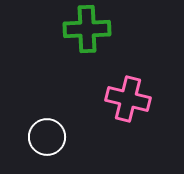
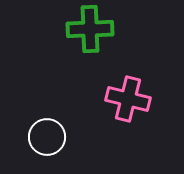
green cross: moved 3 px right
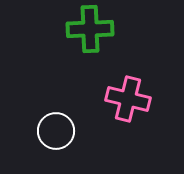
white circle: moved 9 px right, 6 px up
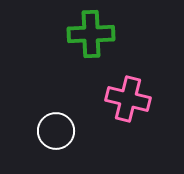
green cross: moved 1 px right, 5 px down
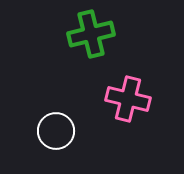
green cross: rotated 12 degrees counterclockwise
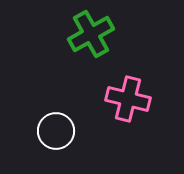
green cross: rotated 15 degrees counterclockwise
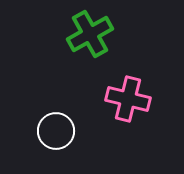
green cross: moved 1 px left
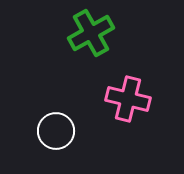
green cross: moved 1 px right, 1 px up
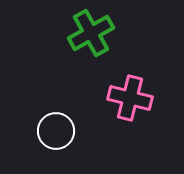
pink cross: moved 2 px right, 1 px up
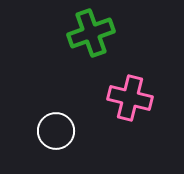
green cross: rotated 9 degrees clockwise
